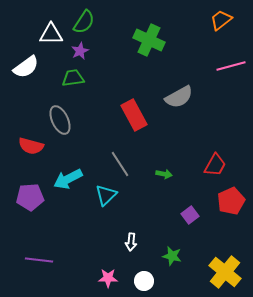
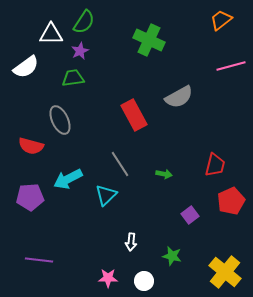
red trapezoid: rotated 15 degrees counterclockwise
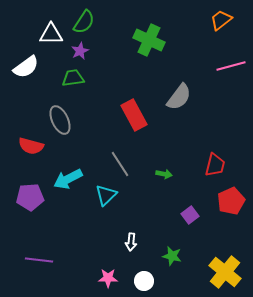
gray semicircle: rotated 24 degrees counterclockwise
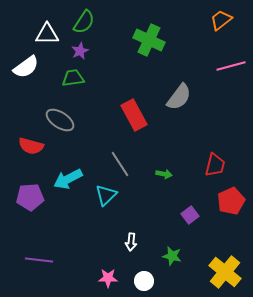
white triangle: moved 4 px left
gray ellipse: rotated 32 degrees counterclockwise
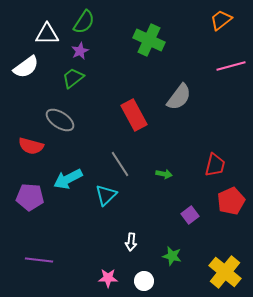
green trapezoid: rotated 30 degrees counterclockwise
purple pentagon: rotated 8 degrees clockwise
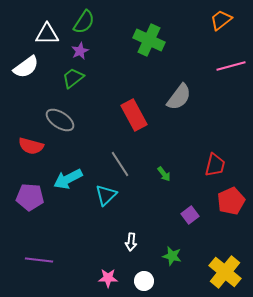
green arrow: rotated 42 degrees clockwise
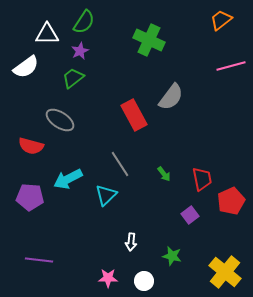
gray semicircle: moved 8 px left
red trapezoid: moved 13 px left, 14 px down; rotated 25 degrees counterclockwise
